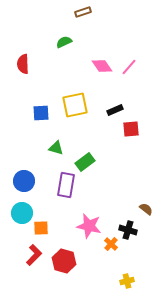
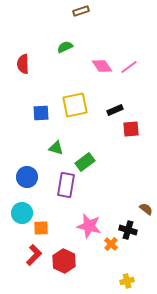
brown rectangle: moved 2 px left, 1 px up
green semicircle: moved 1 px right, 5 px down
pink line: rotated 12 degrees clockwise
blue circle: moved 3 px right, 4 px up
red hexagon: rotated 10 degrees clockwise
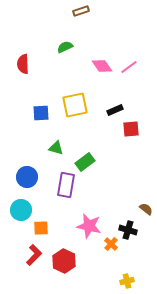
cyan circle: moved 1 px left, 3 px up
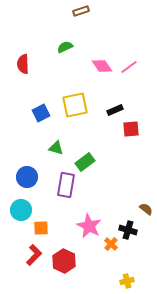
blue square: rotated 24 degrees counterclockwise
pink star: rotated 15 degrees clockwise
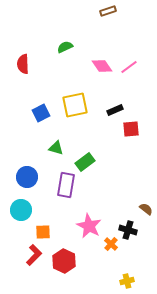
brown rectangle: moved 27 px right
orange square: moved 2 px right, 4 px down
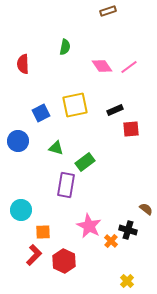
green semicircle: rotated 126 degrees clockwise
blue circle: moved 9 px left, 36 px up
orange cross: moved 3 px up
yellow cross: rotated 32 degrees counterclockwise
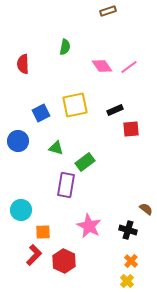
orange cross: moved 20 px right, 20 px down
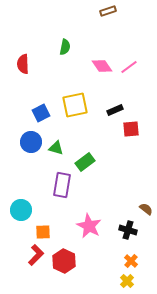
blue circle: moved 13 px right, 1 px down
purple rectangle: moved 4 px left
red L-shape: moved 2 px right
